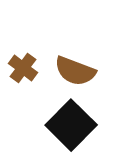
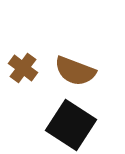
black square: rotated 12 degrees counterclockwise
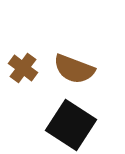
brown semicircle: moved 1 px left, 2 px up
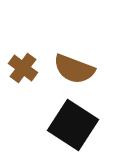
black square: moved 2 px right
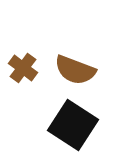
brown semicircle: moved 1 px right, 1 px down
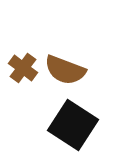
brown semicircle: moved 10 px left
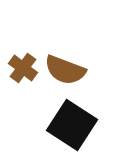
black square: moved 1 px left
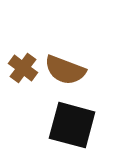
black square: rotated 18 degrees counterclockwise
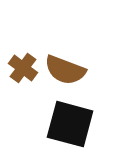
black square: moved 2 px left, 1 px up
